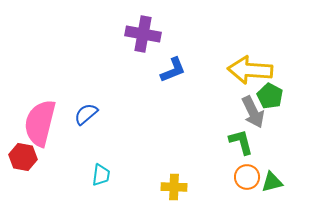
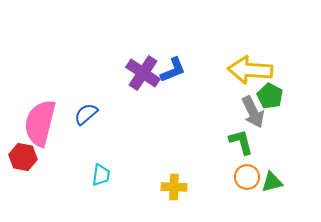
purple cross: moved 39 px down; rotated 24 degrees clockwise
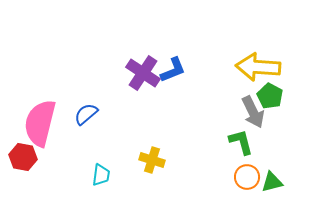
yellow arrow: moved 8 px right, 3 px up
yellow cross: moved 22 px left, 27 px up; rotated 15 degrees clockwise
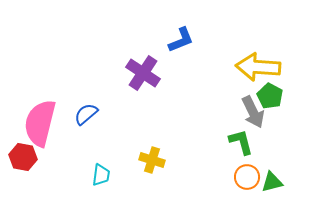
blue L-shape: moved 8 px right, 30 px up
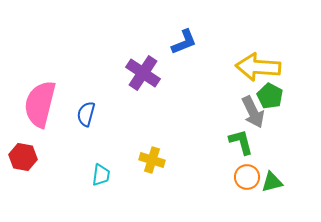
blue L-shape: moved 3 px right, 2 px down
blue semicircle: rotated 35 degrees counterclockwise
pink semicircle: moved 19 px up
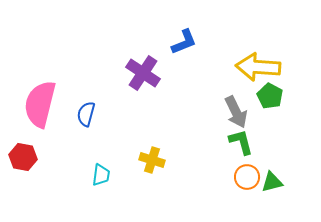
gray arrow: moved 17 px left
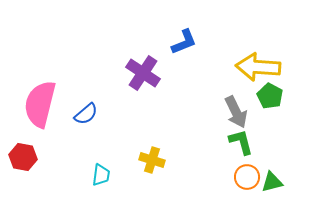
blue semicircle: rotated 145 degrees counterclockwise
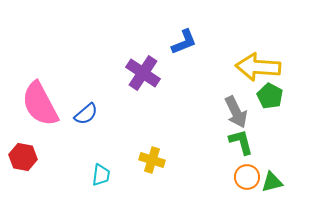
pink semicircle: rotated 42 degrees counterclockwise
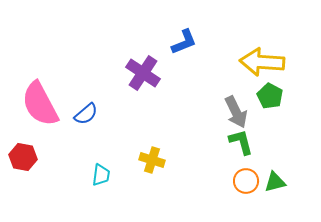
yellow arrow: moved 4 px right, 5 px up
orange circle: moved 1 px left, 4 px down
green triangle: moved 3 px right
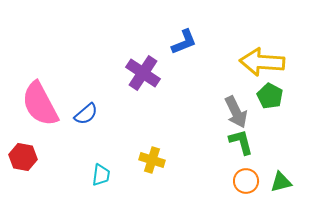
green triangle: moved 6 px right
